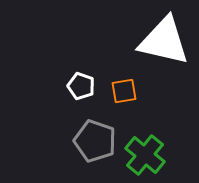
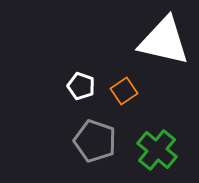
orange square: rotated 24 degrees counterclockwise
green cross: moved 12 px right, 5 px up
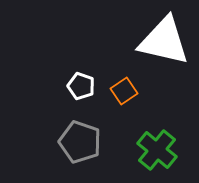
gray pentagon: moved 15 px left, 1 px down
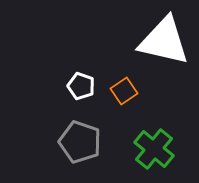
green cross: moved 3 px left, 1 px up
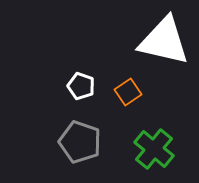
orange square: moved 4 px right, 1 px down
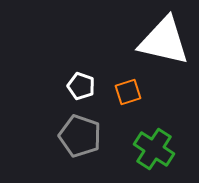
orange square: rotated 16 degrees clockwise
gray pentagon: moved 6 px up
green cross: rotated 6 degrees counterclockwise
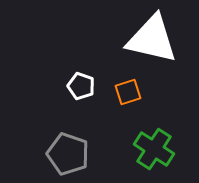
white triangle: moved 12 px left, 2 px up
gray pentagon: moved 12 px left, 18 px down
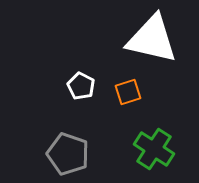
white pentagon: rotated 8 degrees clockwise
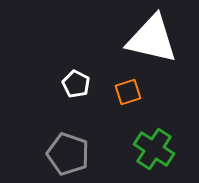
white pentagon: moved 5 px left, 2 px up
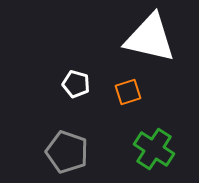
white triangle: moved 2 px left, 1 px up
white pentagon: rotated 12 degrees counterclockwise
gray pentagon: moved 1 px left, 2 px up
